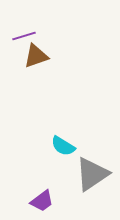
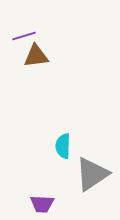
brown triangle: rotated 12 degrees clockwise
cyan semicircle: rotated 60 degrees clockwise
purple trapezoid: moved 3 px down; rotated 40 degrees clockwise
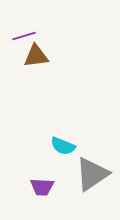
cyan semicircle: rotated 70 degrees counterclockwise
purple trapezoid: moved 17 px up
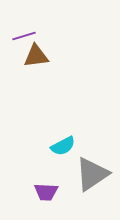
cyan semicircle: rotated 50 degrees counterclockwise
purple trapezoid: moved 4 px right, 5 px down
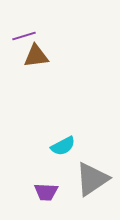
gray triangle: moved 5 px down
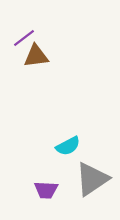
purple line: moved 2 px down; rotated 20 degrees counterclockwise
cyan semicircle: moved 5 px right
purple trapezoid: moved 2 px up
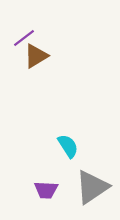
brown triangle: rotated 24 degrees counterclockwise
cyan semicircle: rotated 95 degrees counterclockwise
gray triangle: moved 8 px down
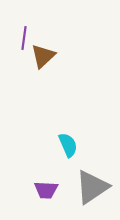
purple line: rotated 45 degrees counterclockwise
brown triangle: moved 7 px right; rotated 12 degrees counterclockwise
cyan semicircle: moved 1 px up; rotated 10 degrees clockwise
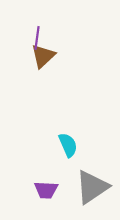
purple line: moved 13 px right
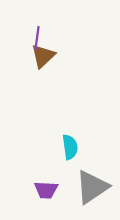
cyan semicircle: moved 2 px right, 2 px down; rotated 15 degrees clockwise
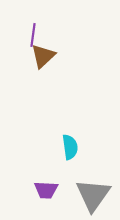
purple line: moved 4 px left, 3 px up
gray triangle: moved 1 px right, 8 px down; rotated 21 degrees counterclockwise
